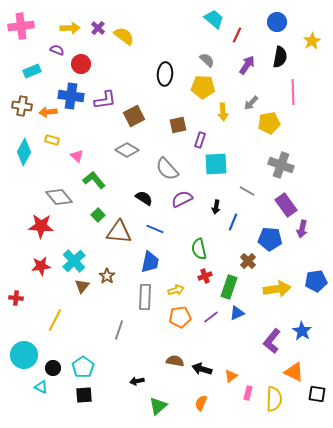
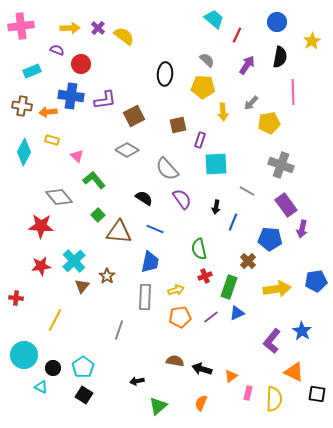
purple semicircle at (182, 199): rotated 80 degrees clockwise
black square at (84, 395): rotated 36 degrees clockwise
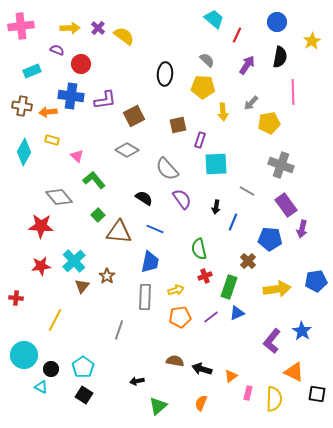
black circle at (53, 368): moved 2 px left, 1 px down
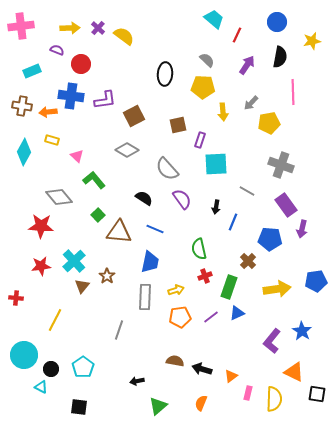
yellow star at (312, 41): rotated 18 degrees clockwise
black square at (84, 395): moved 5 px left, 12 px down; rotated 24 degrees counterclockwise
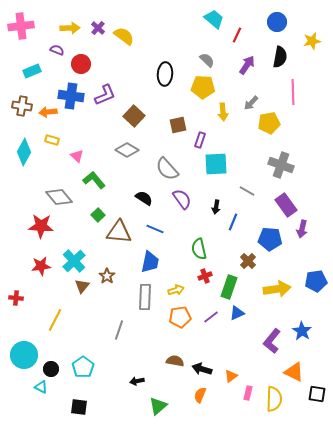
purple L-shape at (105, 100): moved 5 px up; rotated 15 degrees counterclockwise
brown square at (134, 116): rotated 20 degrees counterclockwise
orange semicircle at (201, 403): moved 1 px left, 8 px up
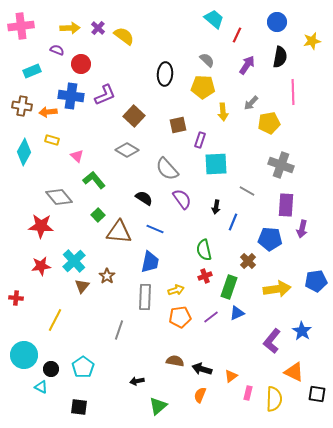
purple rectangle at (286, 205): rotated 40 degrees clockwise
green semicircle at (199, 249): moved 5 px right, 1 px down
